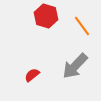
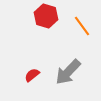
gray arrow: moved 7 px left, 6 px down
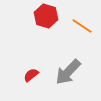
orange line: rotated 20 degrees counterclockwise
red semicircle: moved 1 px left
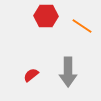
red hexagon: rotated 15 degrees counterclockwise
gray arrow: rotated 44 degrees counterclockwise
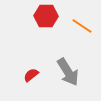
gray arrow: rotated 32 degrees counterclockwise
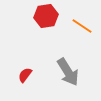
red hexagon: rotated 10 degrees counterclockwise
red semicircle: moved 6 px left; rotated 14 degrees counterclockwise
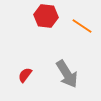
red hexagon: rotated 15 degrees clockwise
gray arrow: moved 1 px left, 2 px down
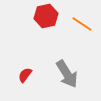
red hexagon: rotated 20 degrees counterclockwise
orange line: moved 2 px up
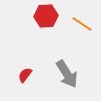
red hexagon: rotated 10 degrees clockwise
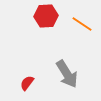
red semicircle: moved 2 px right, 8 px down
